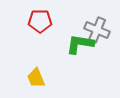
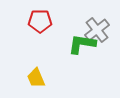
gray cross: rotated 30 degrees clockwise
green L-shape: moved 2 px right
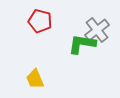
red pentagon: rotated 15 degrees clockwise
yellow trapezoid: moved 1 px left, 1 px down
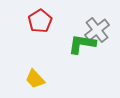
red pentagon: rotated 25 degrees clockwise
yellow trapezoid: rotated 20 degrees counterclockwise
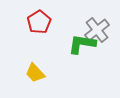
red pentagon: moved 1 px left, 1 px down
yellow trapezoid: moved 6 px up
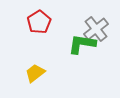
gray cross: moved 1 px left, 1 px up
yellow trapezoid: rotated 95 degrees clockwise
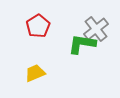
red pentagon: moved 1 px left, 4 px down
yellow trapezoid: rotated 15 degrees clockwise
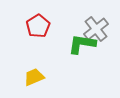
yellow trapezoid: moved 1 px left, 4 px down
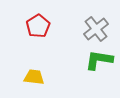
green L-shape: moved 17 px right, 16 px down
yellow trapezoid: rotated 30 degrees clockwise
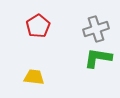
gray cross: rotated 20 degrees clockwise
green L-shape: moved 1 px left, 2 px up
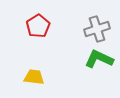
gray cross: moved 1 px right
green L-shape: moved 1 px right, 1 px down; rotated 16 degrees clockwise
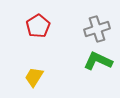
green L-shape: moved 1 px left, 2 px down
yellow trapezoid: rotated 65 degrees counterclockwise
